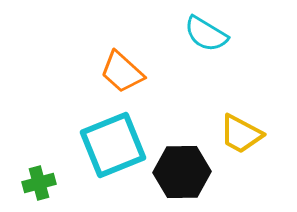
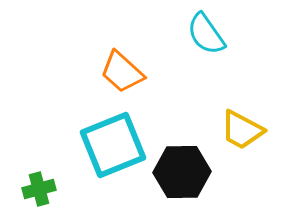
cyan semicircle: rotated 24 degrees clockwise
yellow trapezoid: moved 1 px right, 4 px up
green cross: moved 6 px down
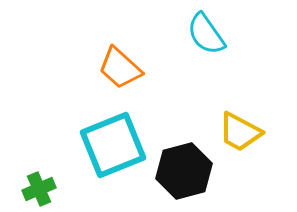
orange trapezoid: moved 2 px left, 4 px up
yellow trapezoid: moved 2 px left, 2 px down
black hexagon: moved 2 px right, 1 px up; rotated 14 degrees counterclockwise
green cross: rotated 8 degrees counterclockwise
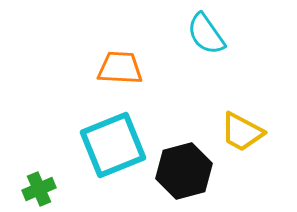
orange trapezoid: rotated 141 degrees clockwise
yellow trapezoid: moved 2 px right
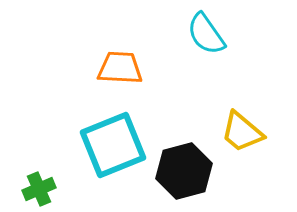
yellow trapezoid: rotated 12 degrees clockwise
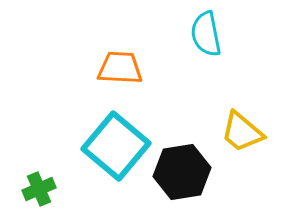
cyan semicircle: rotated 24 degrees clockwise
cyan square: moved 3 px right, 1 px down; rotated 28 degrees counterclockwise
black hexagon: moved 2 px left, 1 px down; rotated 6 degrees clockwise
